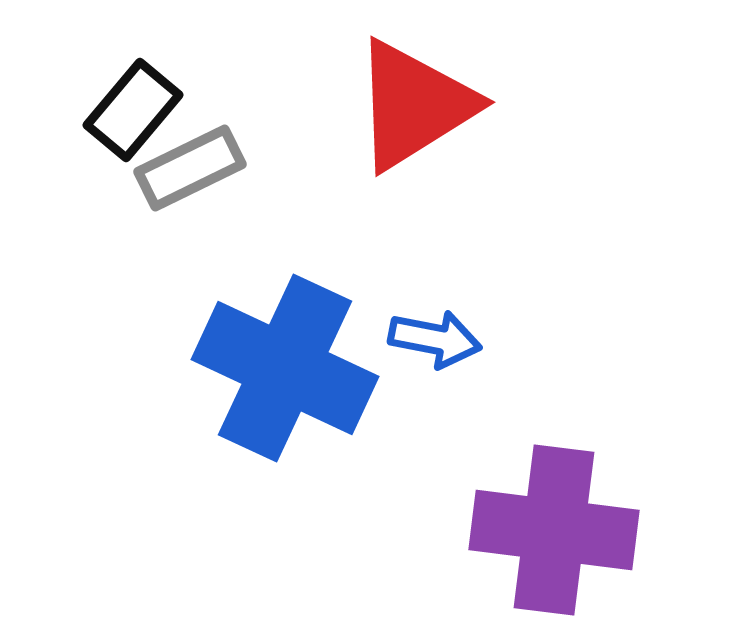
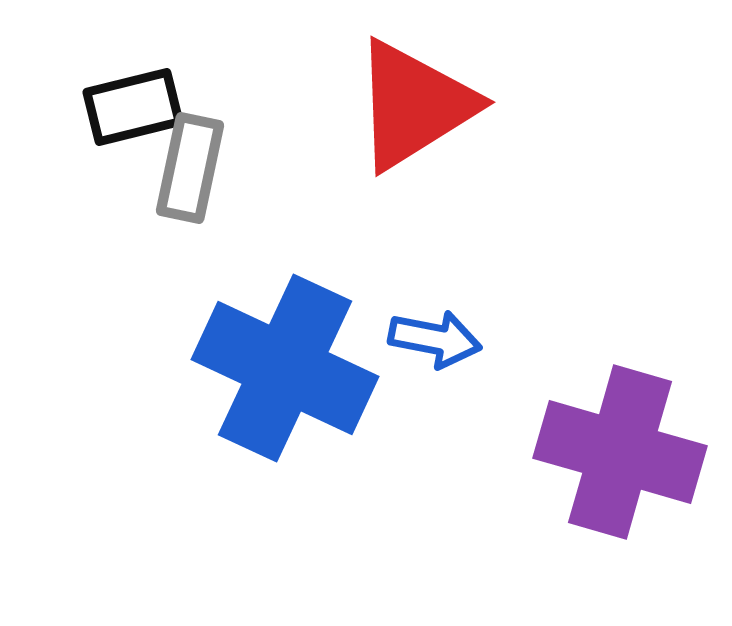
black rectangle: moved 3 px up; rotated 36 degrees clockwise
gray rectangle: rotated 52 degrees counterclockwise
purple cross: moved 66 px right, 78 px up; rotated 9 degrees clockwise
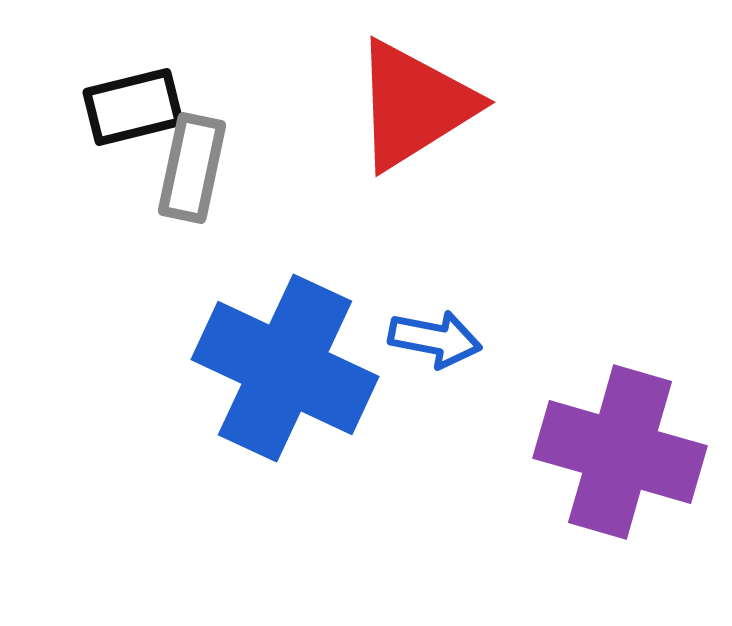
gray rectangle: moved 2 px right
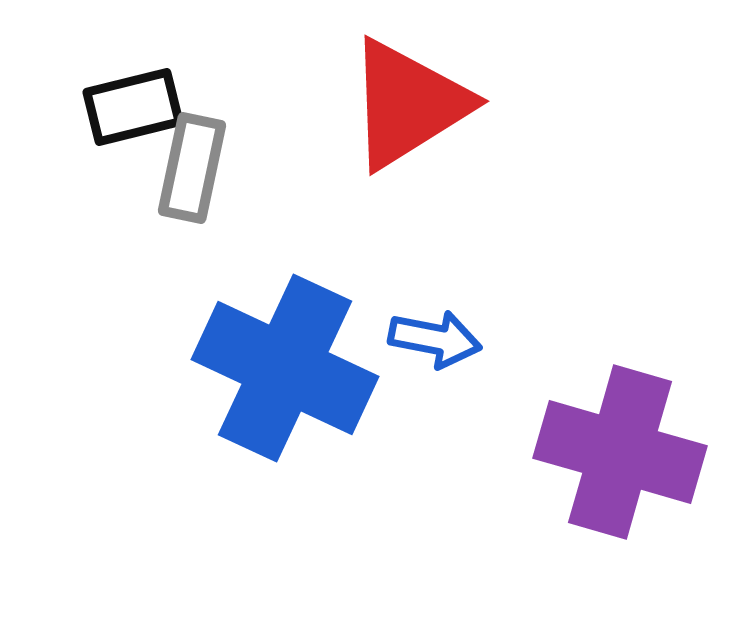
red triangle: moved 6 px left, 1 px up
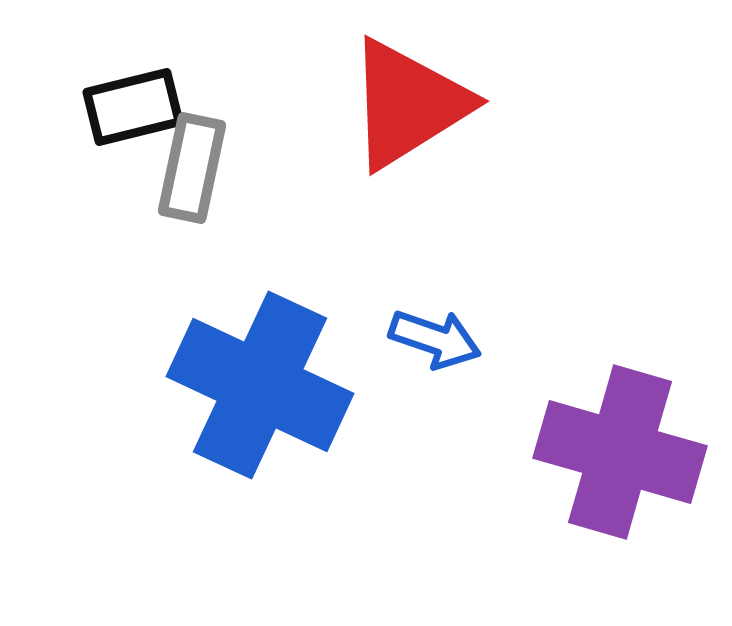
blue arrow: rotated 8 degrees clockwise
blue cross: moved 25 px left, 17 px down
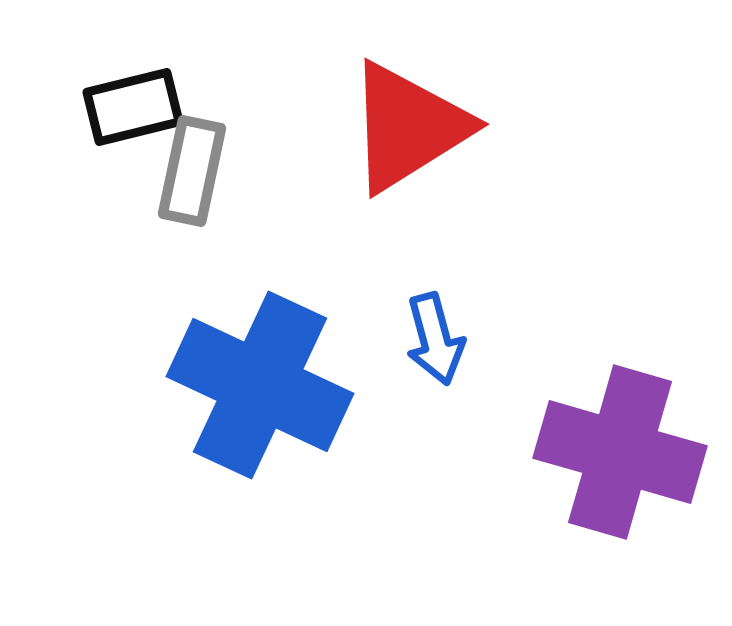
red triangle: moved 23 px down
gray rectangle: moved 3 px down
blue arrow: rotated 56 degrees clockwise
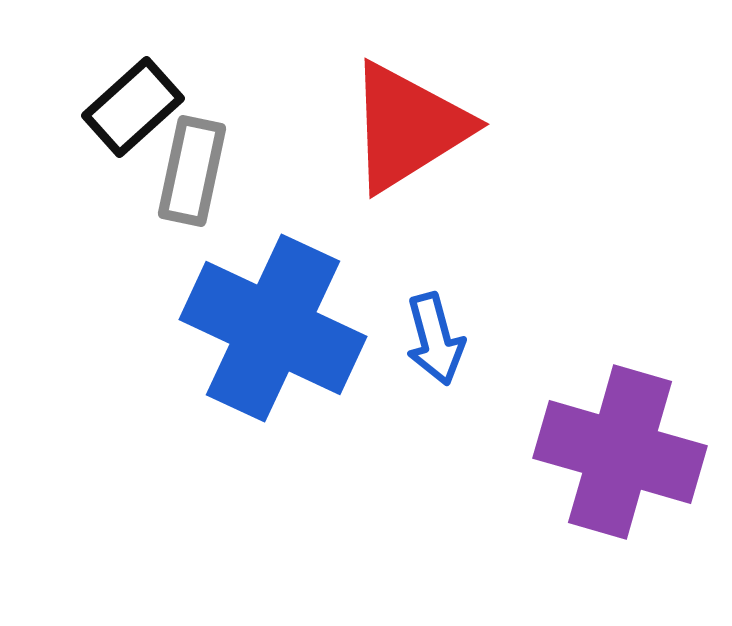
black rectangle: rotated 28 degrees counterclockwise
blue cross: moved 13 px right, 57 px up
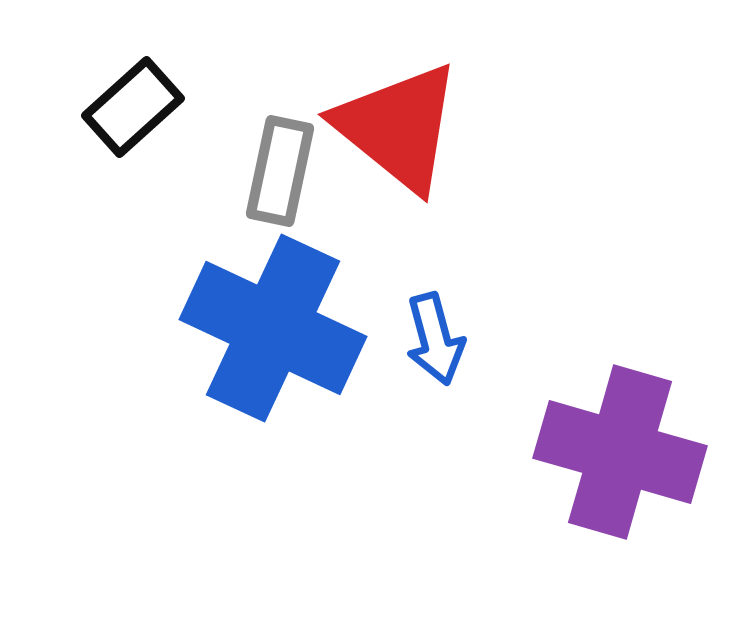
red triangle: moved 10 px left; rotated 49 degrees counterclockwise
gray rectangle: moved 88 px right
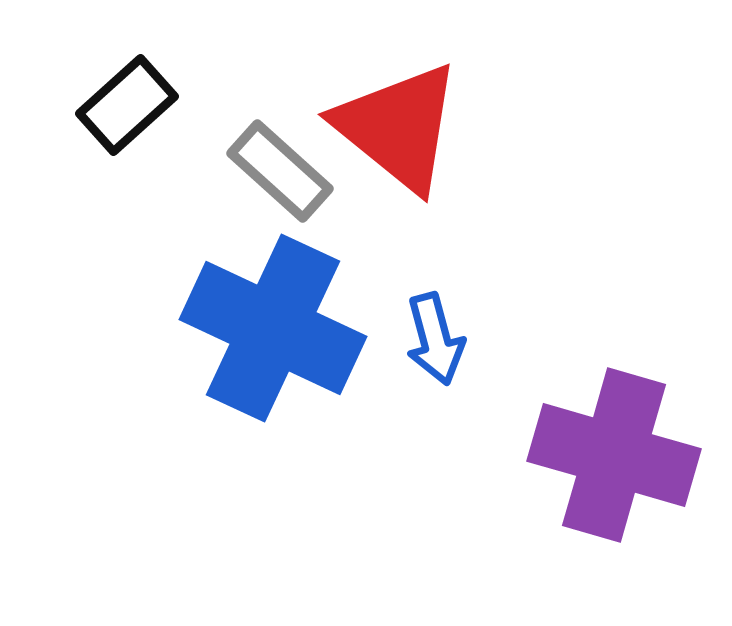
black rectangle: moved 6 px left, 2 px up
gray rectangle: rotated 60 degrees counterclockwise
purple cross: moved 6 px left, 3 px down
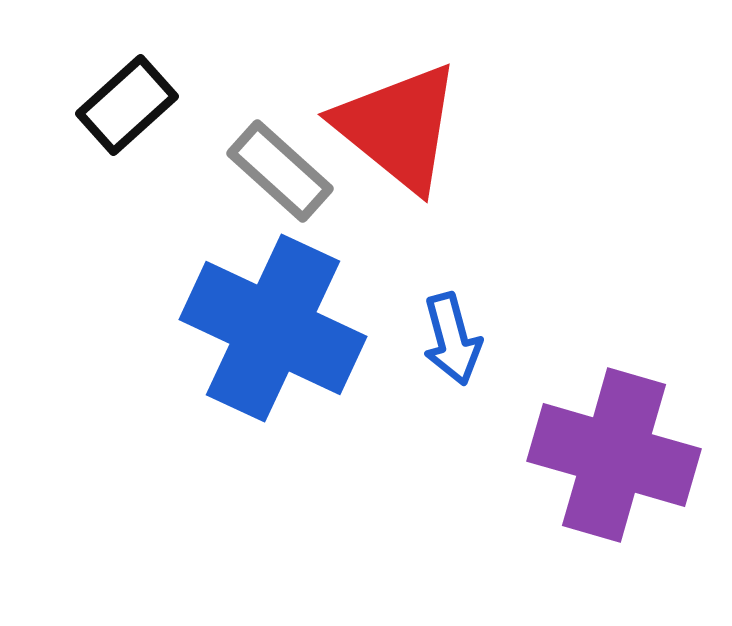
blue arrow: moved 17 px right
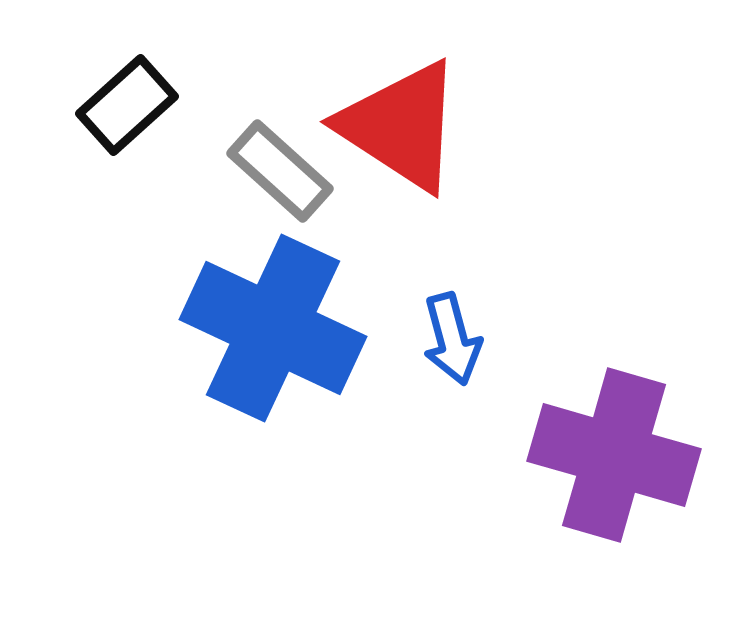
red triangle: moved 3 px right, 1 px up; rotated 6 degrees counterclockwise
